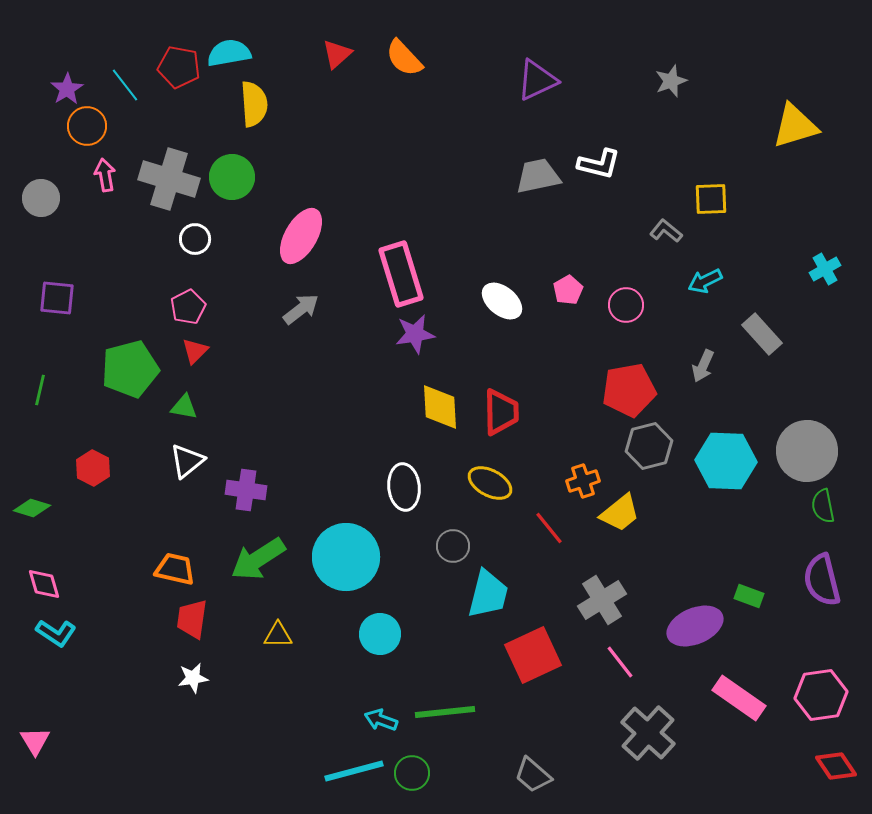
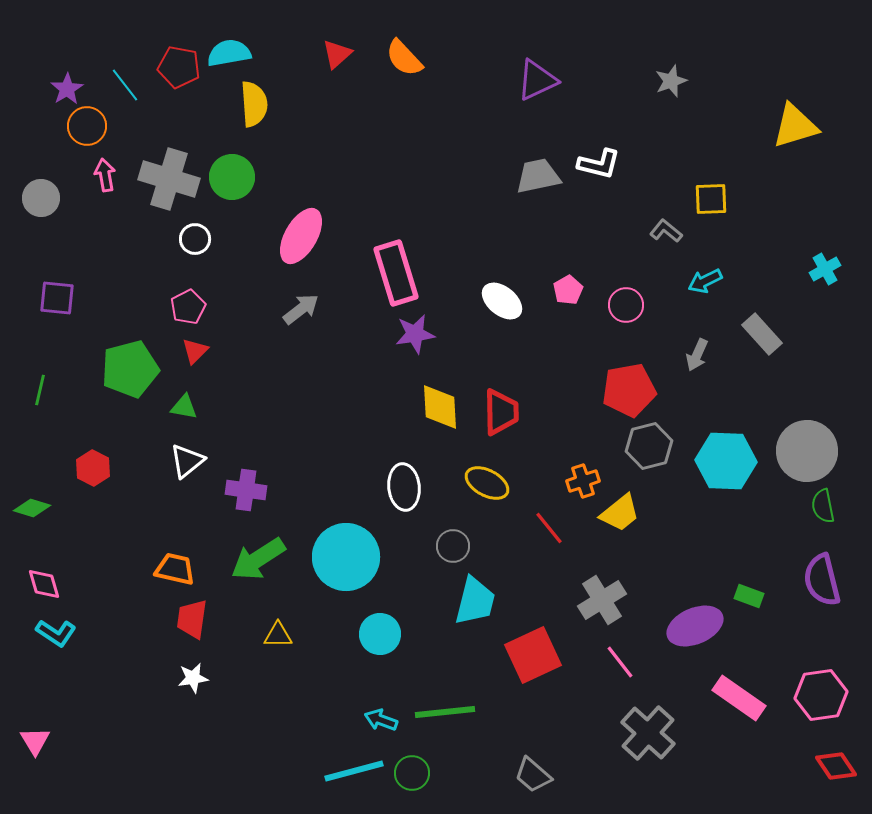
pink rectangle at (401, 274): moved 5 px left, 1 px up
gray arrow at (703, 366): moved 6 px left, 11 px up
yellow ellipse at (490, 483): moved 3 px left
cyan trapezoid at (488, 594): moved 13 px left, 7 px down
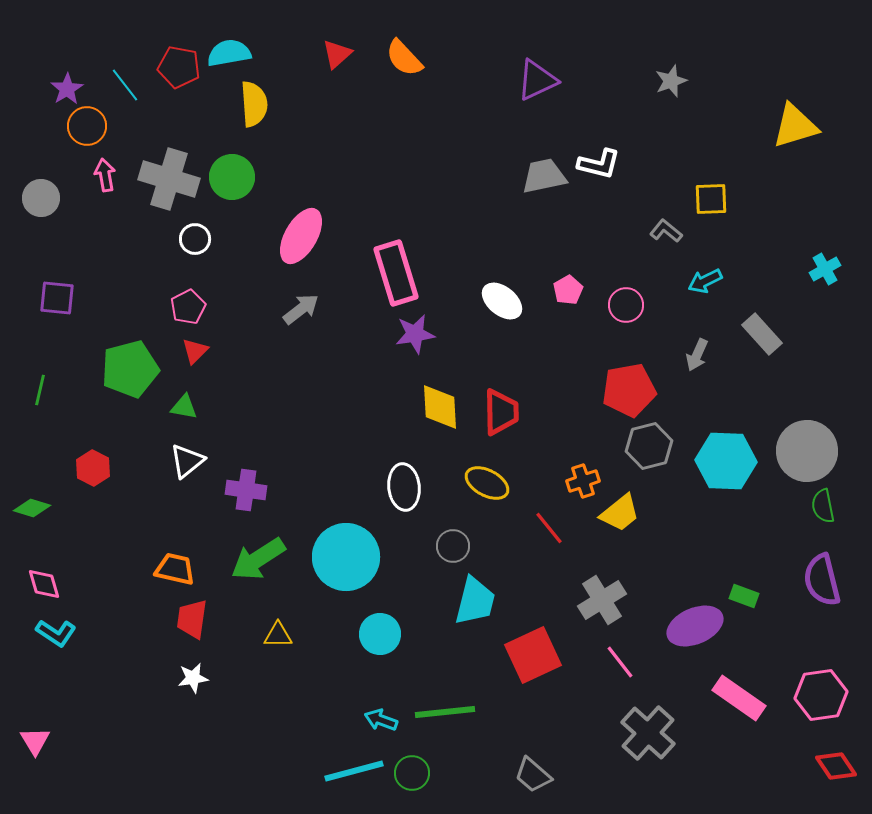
gray trapezoid at (538, 176): moved 6 px right
green rectangle at (749, 596): moved 5 px left
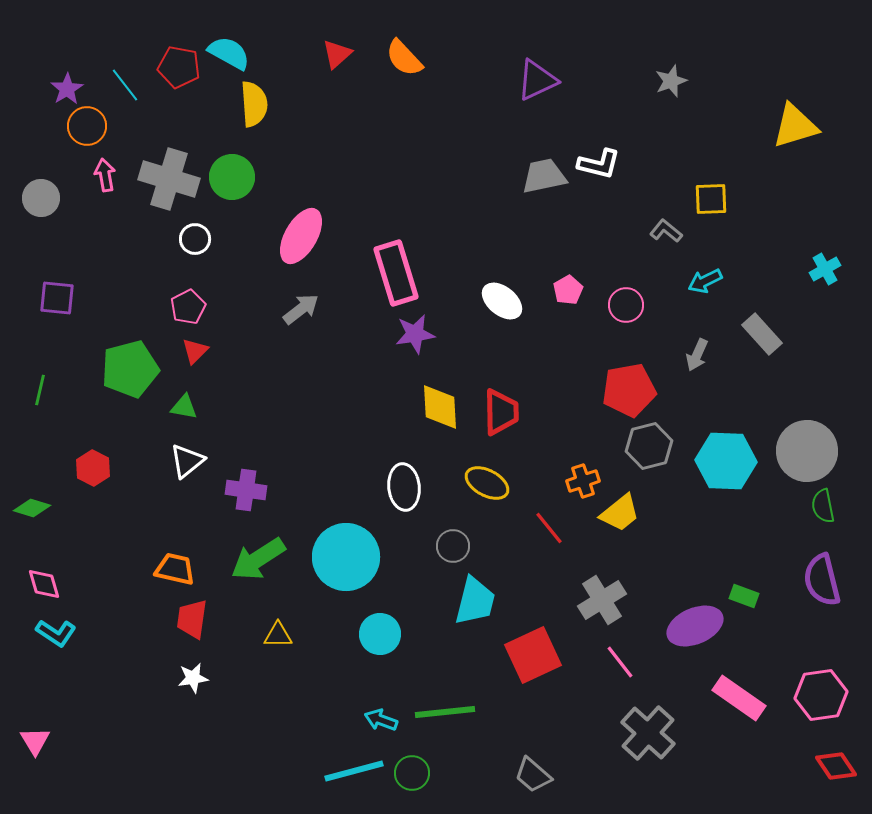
cyan semicircle at (229, 53): rotated 39 degrees clockwise
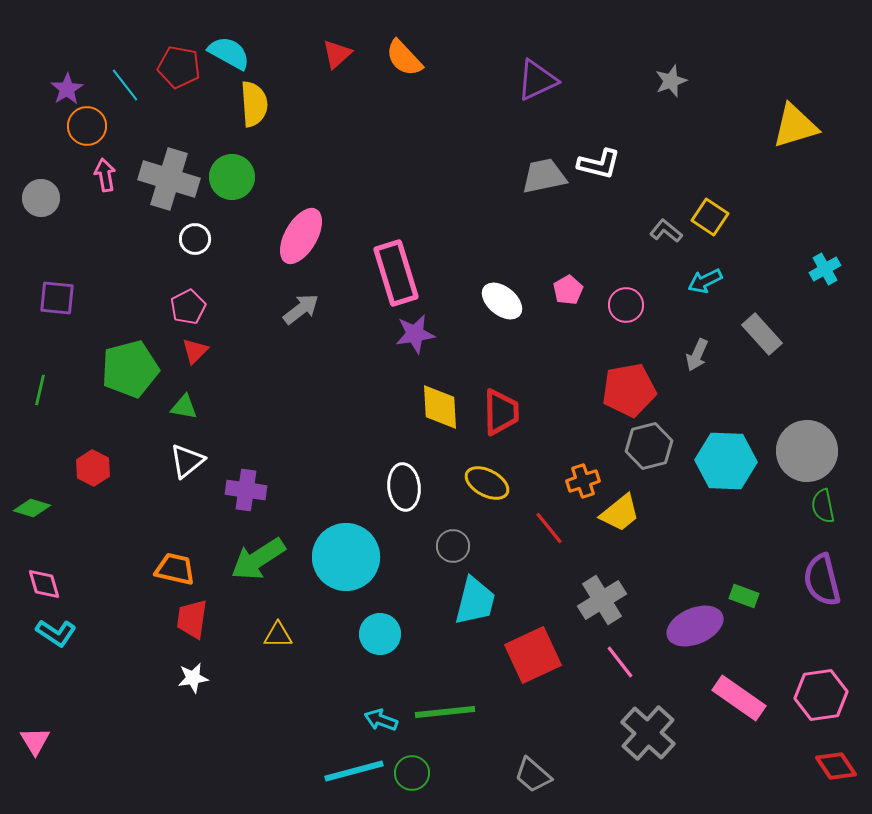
yellow square at (711, 199): moved 1 px left, 18 px down; rotated 36 degrees clockwise
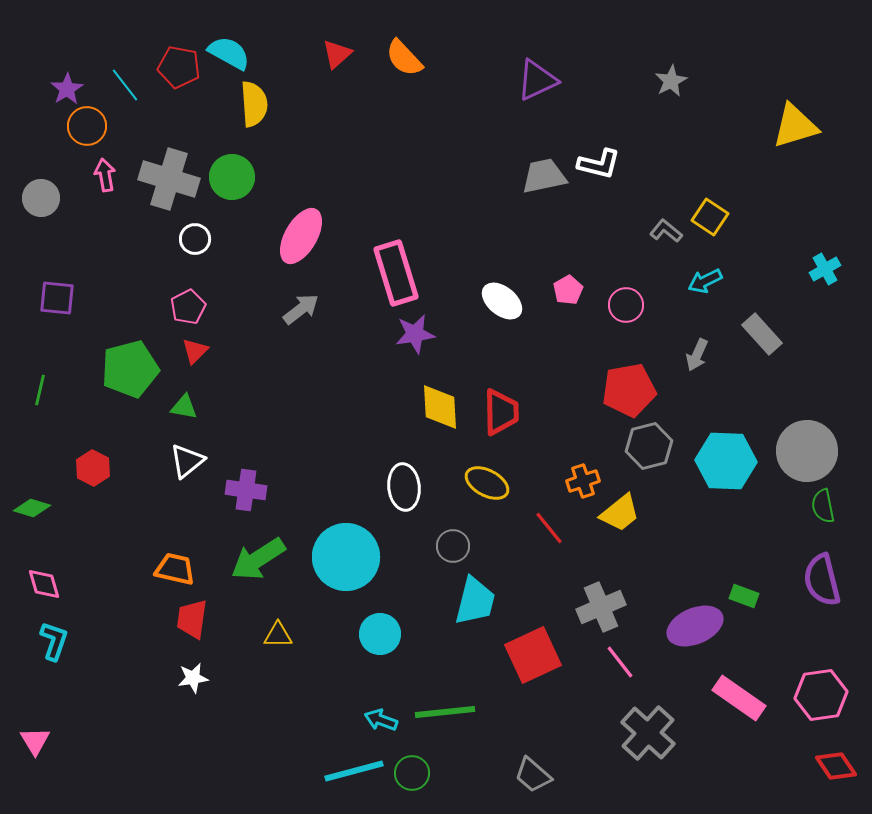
gray star at (671, 81): rotated 8 degrees counterclockwise
gray cross at (602, 600): moved 1 px left, 7 px down; rotated 9 degrees clockwise
cyan L-shape at (56, 633): moved 2 px left, 8 px down; rotated 105 degrees counterclockwise
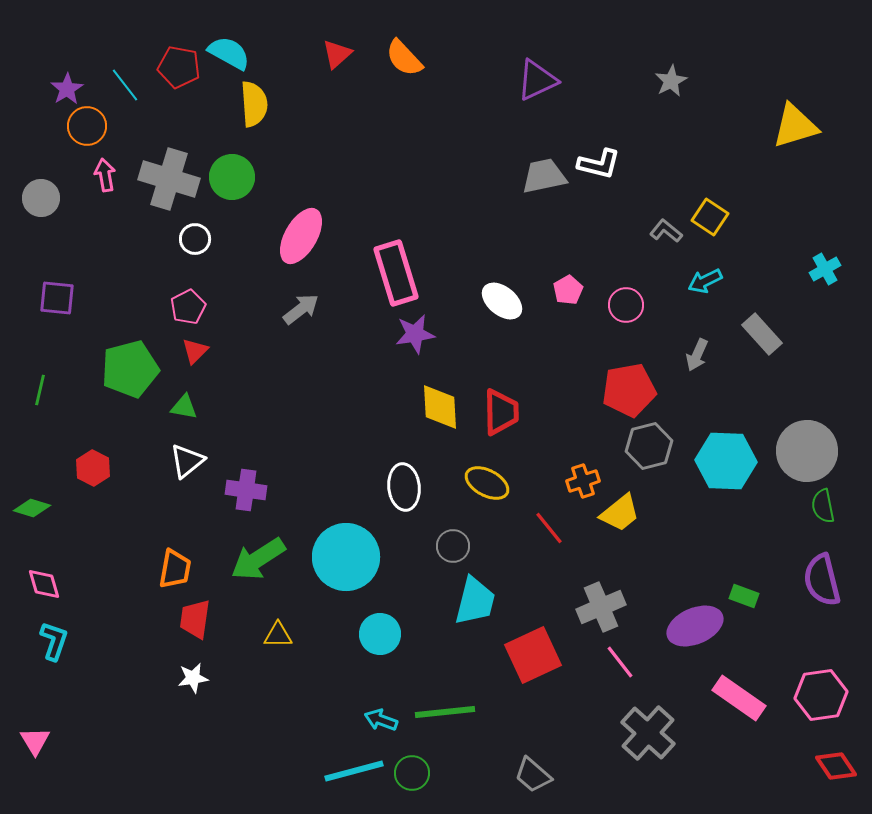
orange trapezoid at (175, 569): rotated 87 degrees clockwise
red trapezoid at (192, 619): moved 3 px right
